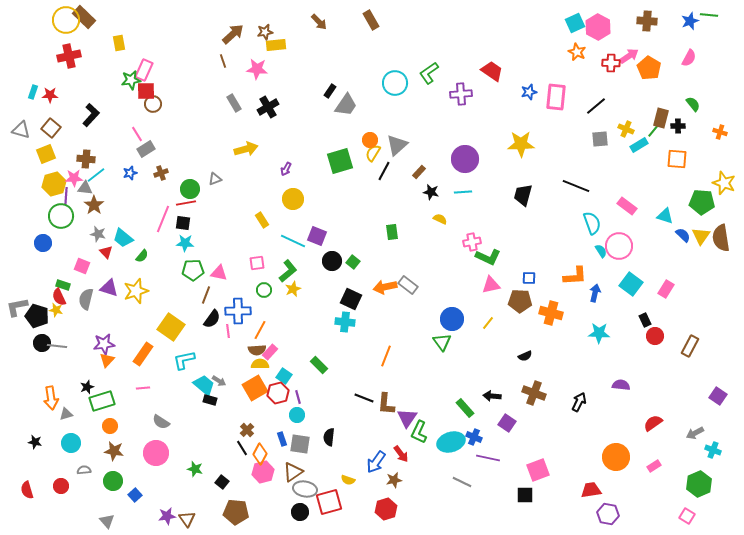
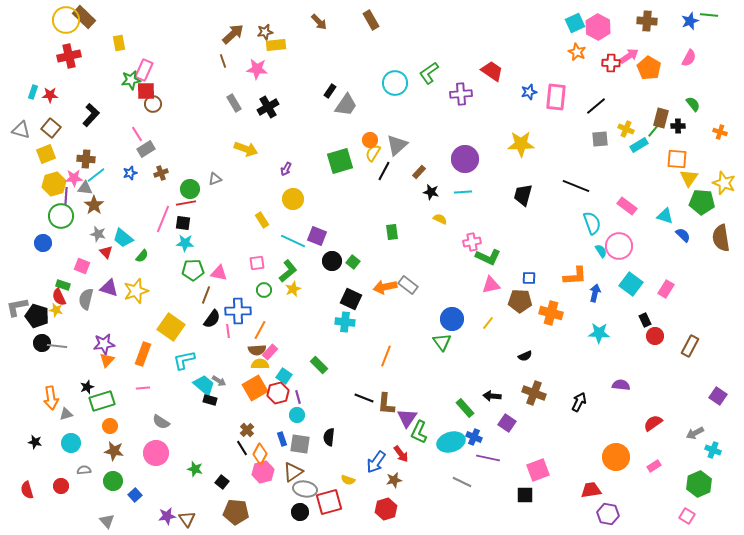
yellow arrow at (246, 149): rotated 35 degrees clockwise
yellow triangle at (701, 236): moved 12 px left, 58 px up
orange rectangle at (143, 354): rotated 15 degrees counterclockwise
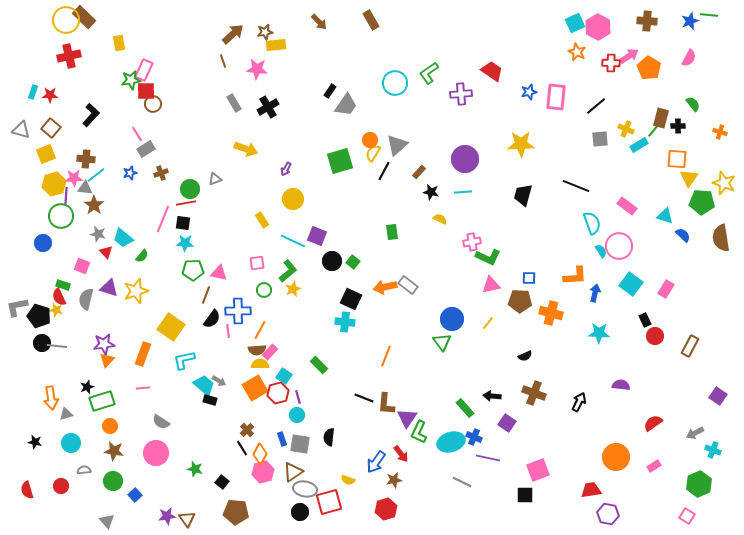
black pentagon at (37, 316): moved 2 px right
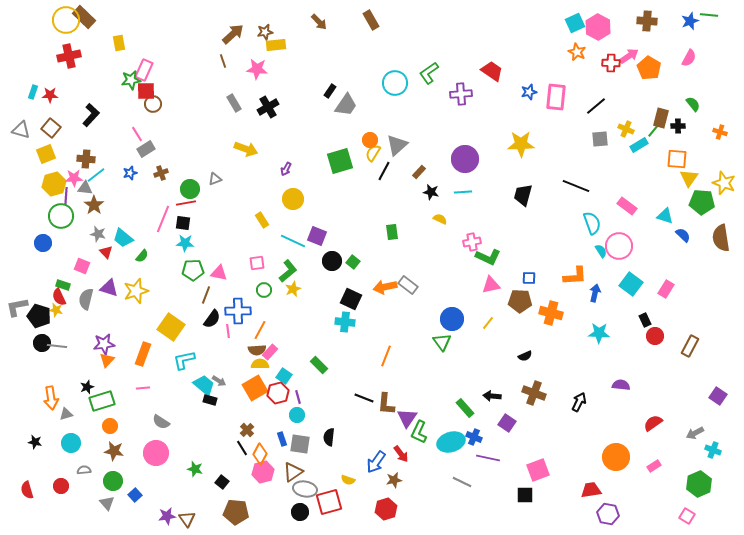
gray triangle at (107, 521): moved 18 px up
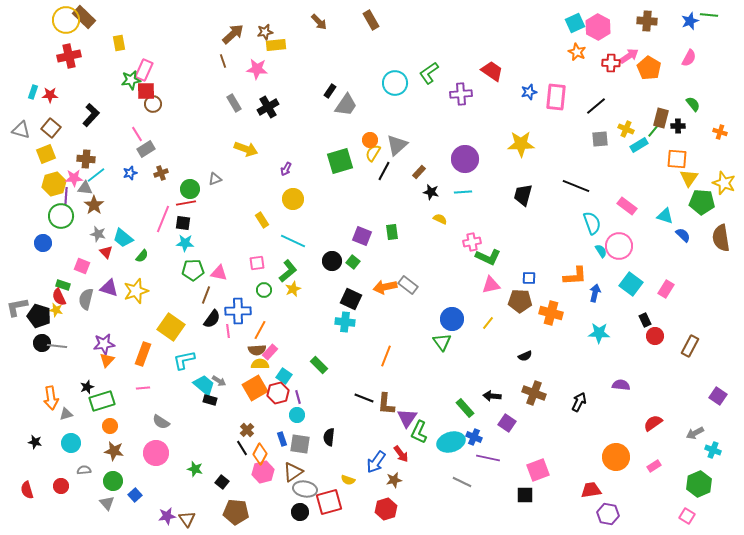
purple square at (317, 236): moved 45 px right
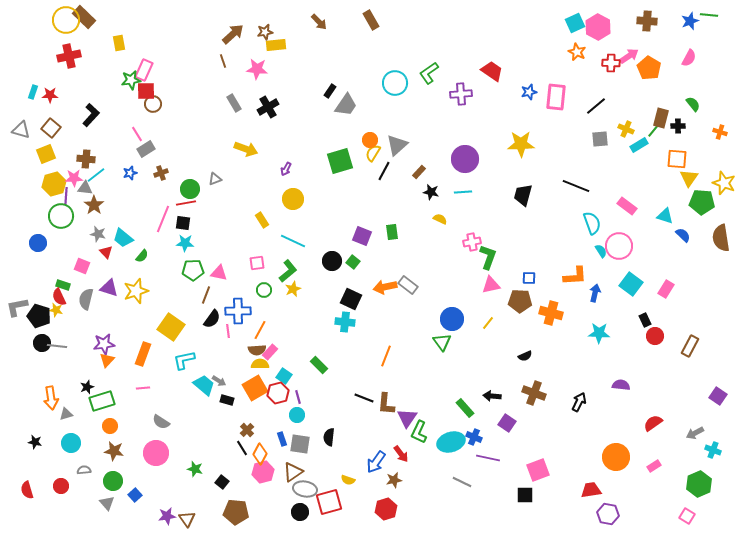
blue circle at (43, 243): moved 5 px left
green L-shape at (488, 257): rotated 95 degrees counterclockwise
black rectangle at (210, 400): moved 17 px right
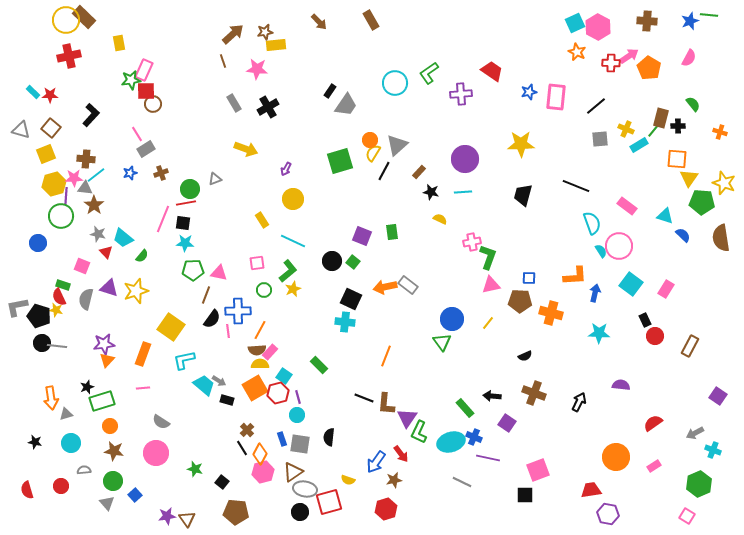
cyan rectangle at (33, 92): rotated 64 degrees counterclockwise
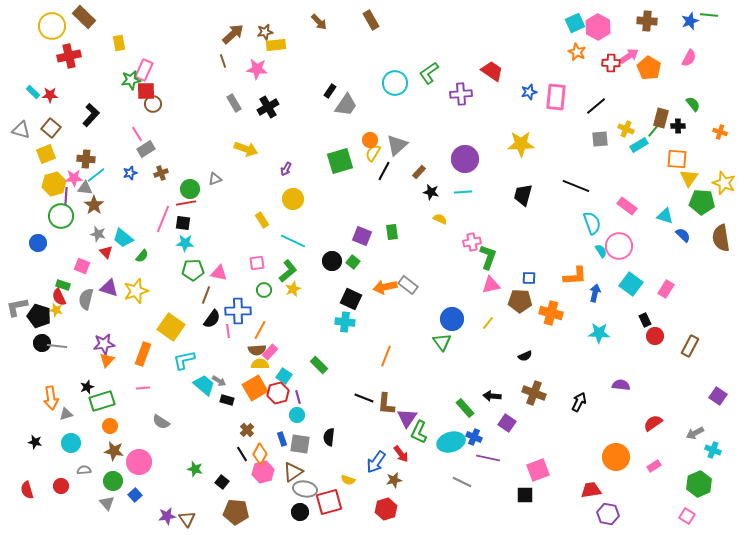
yellow circle at (66, 20): moved 14 px left, 6 px down
black line at (242, 448): moved 6 px down
pink circle at (156, 453): moved 17 px left, 9 px down
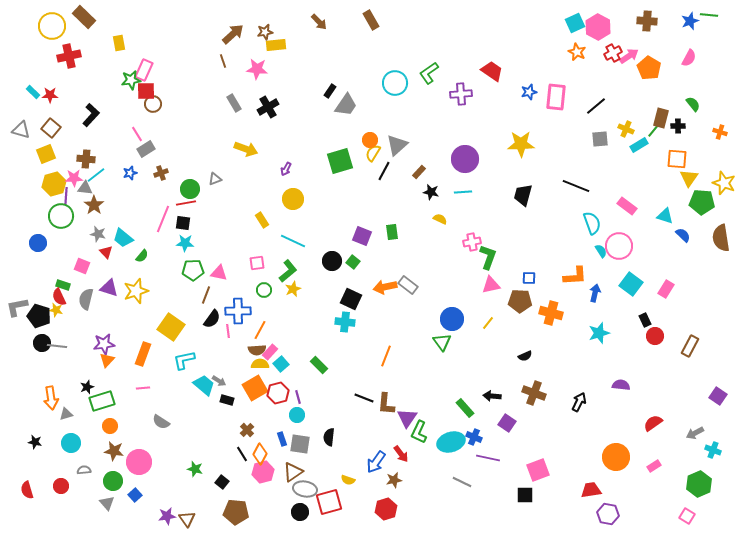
red cross at (611, 63): moved 2 px right, 10 px up; rotated 30 degrees counterclockwise
cyan star at (599, 333): rotated 20 degrees counterclockwise
cyan square at (284, 376): moved 3 px left, 12 px up; rotated 14 degrees clockwise
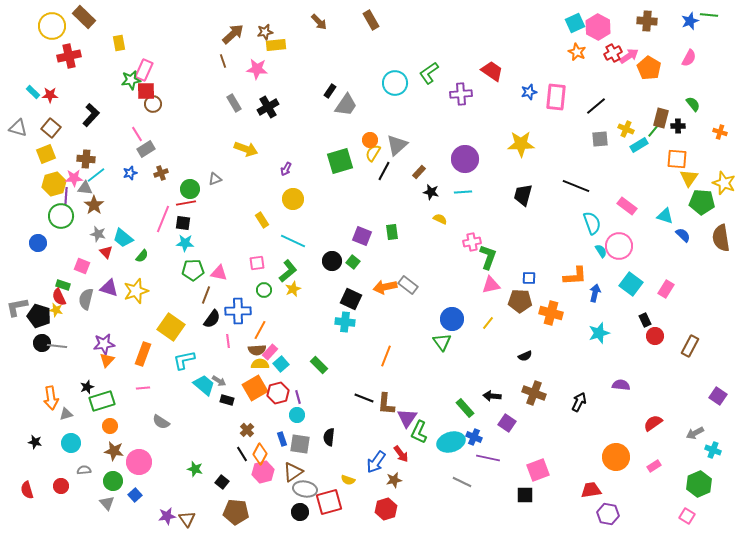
gray triangle at (21, 130): moved 3 px left, 2 px up
pink line at (228, 331): moved 10 px down
